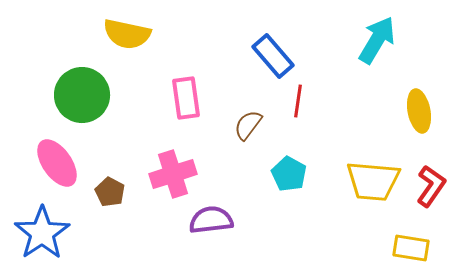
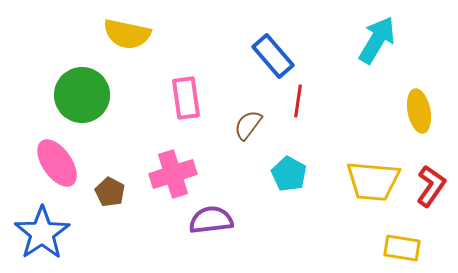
yellow rectangle: moved 9 px left
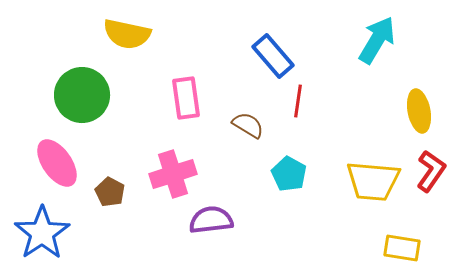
brown semicircle: rotated 84 degrees clockwise
red L-shape: moved 15 px up
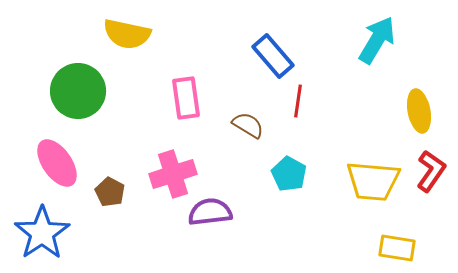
green circle: moved 4 px left, 4 px up
purple semicircle: moved 1 px left, 8 px up
yellow rectangle: moved 5 px left
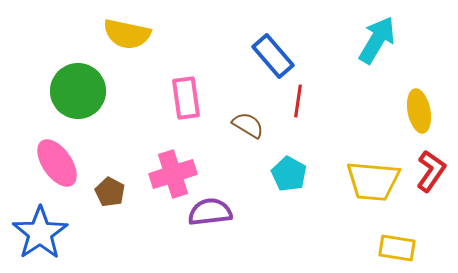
blue star: moved 2 px left
